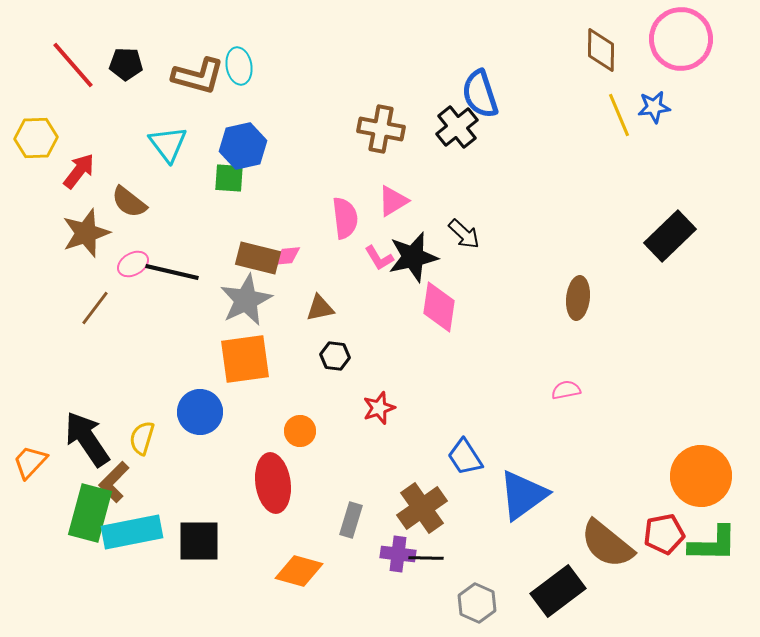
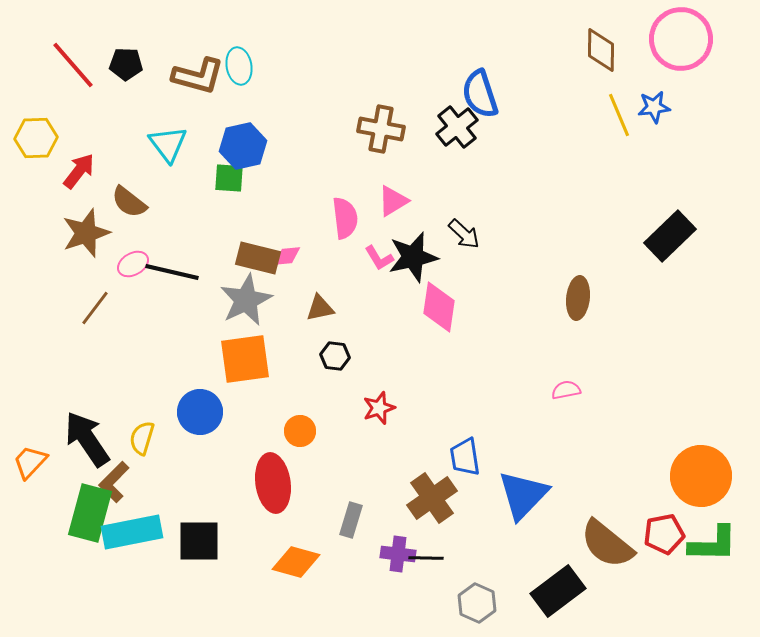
blue trapezoid at (465, 457): rotated 24 degrees clockwise
blue triangle at (523, 495): rotated 10 degrees counterclockwise
brown cross at (422, 508): moved 10 px right, 10 px up
orange diamond at (299, 571): moved 3 px left, 9 px up
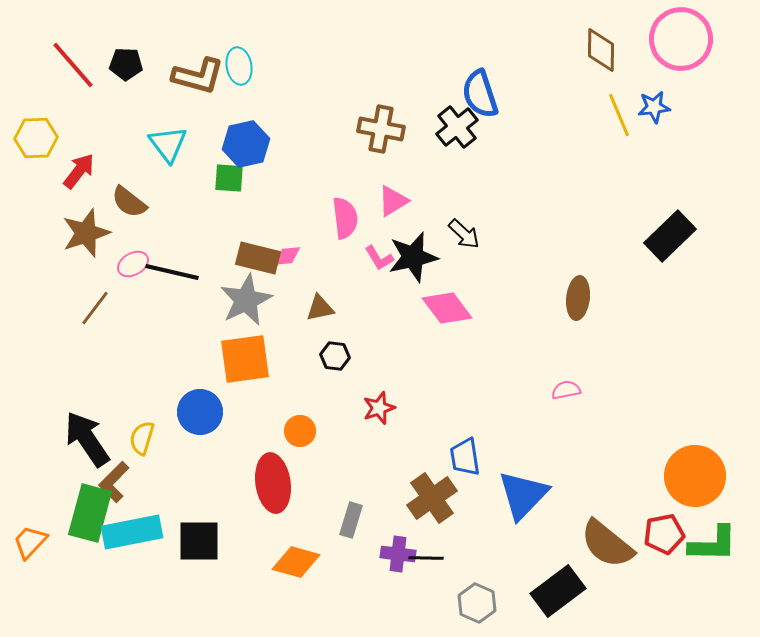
blue hexagon at (243, 146): moved 3 px right, 2 px up
pink diamond at (439, 307): moved 8 px right, 1 px down; rotated 45 degrees counterclockwise
orange trapezoid at (30, 462): moved 80 px down
orange circle at (701, 476): moved 6 px left
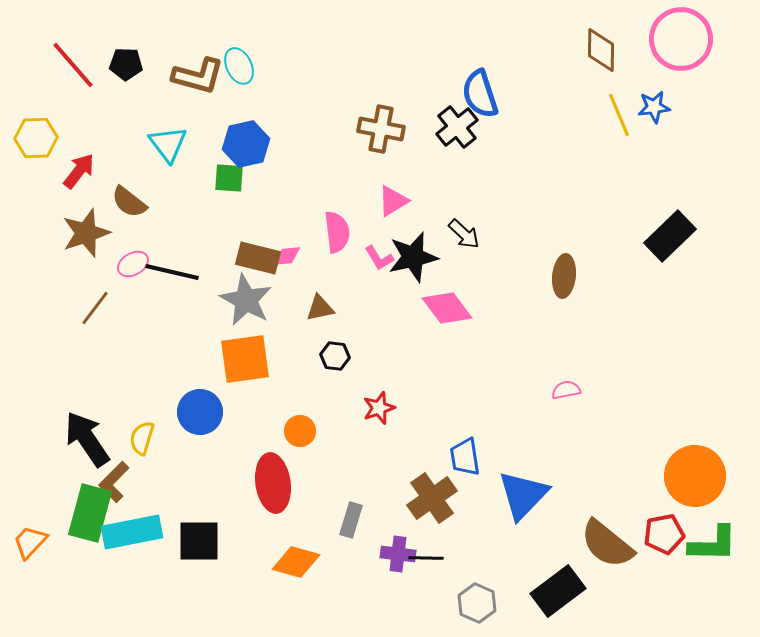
cyan ellipse at (239, 66): rotated 15 degrees counterclockwise
pink semicircle at (345, 218): moved 8 px left, 14 px down
brown ellipse at (578, 298): moved 14 px left, 22 px up
gray star at (246, 300): rotated 18 degrees counterclockwise
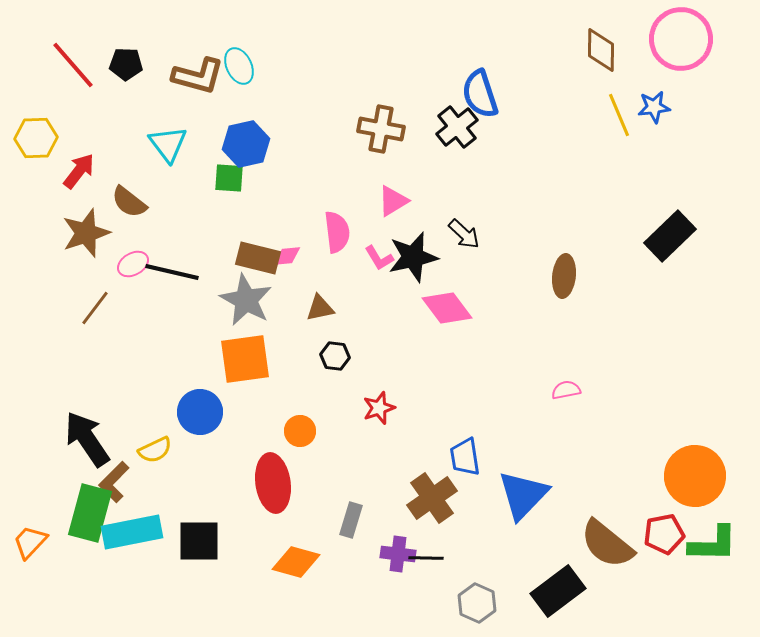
yellow semicircle at (142, 438): moved 13 px right, 12 px down; rotated 132 degrees counterclockwise
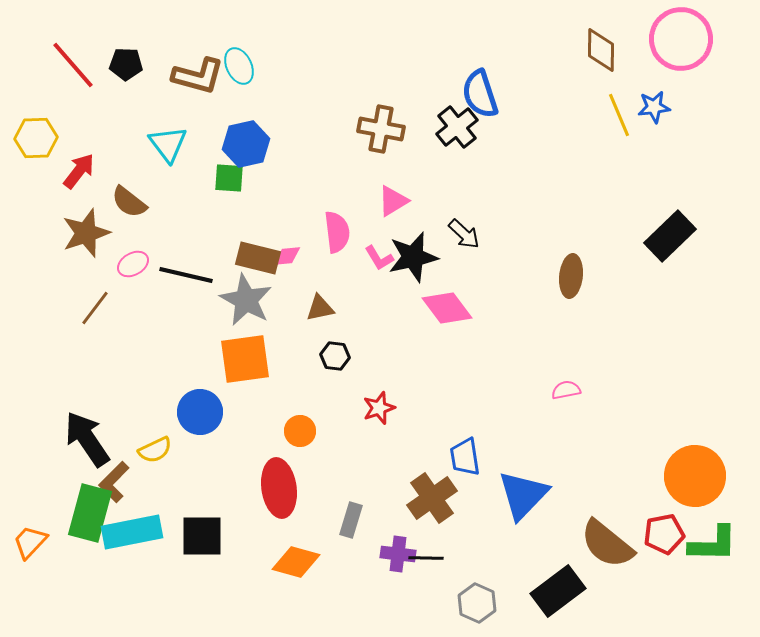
black line at (172, 272): moved 14 px right, 3 px down
brown ellipse at (564, 276): moved 7 px right
red ellipse at (273, 483): moved 6 px right, 5 px down
black square at (199, 541): moved 3 px right, 5 px up
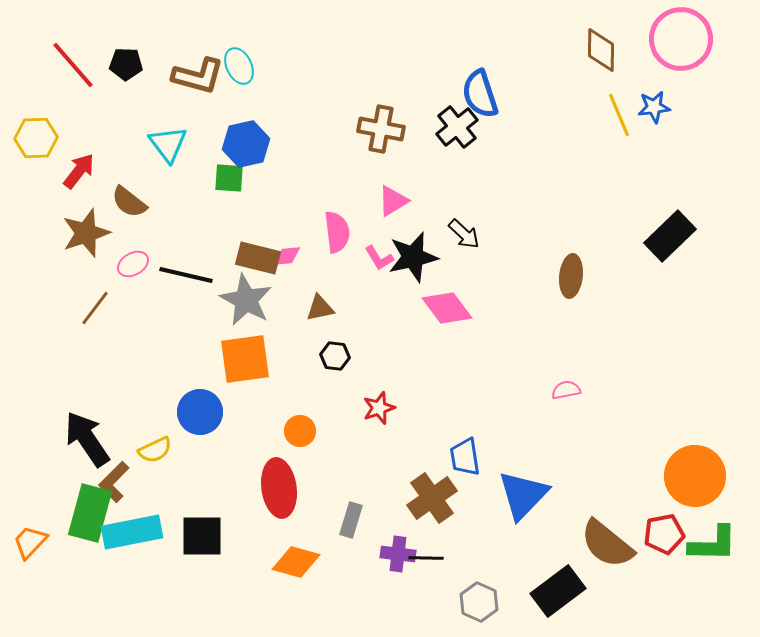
gray hexagon at (477, 603): moved 2 px right, 1 px up
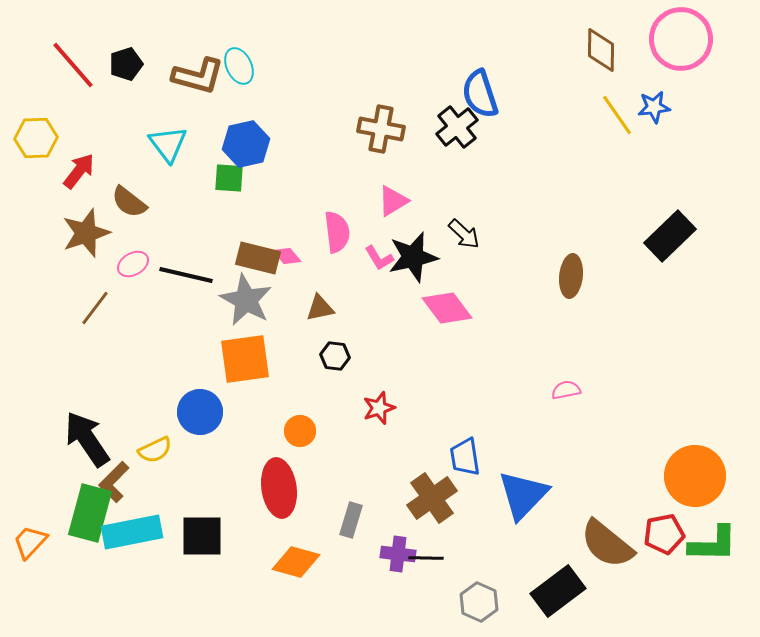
black pentagon at (126, 64): rotated 20 degrees counterclockwise
yellow line at (619, 115): moved 2 px left; rotated 12 degrees counterclockwise
pink diamond at (287, 256): rotated 56 degrees clockwise
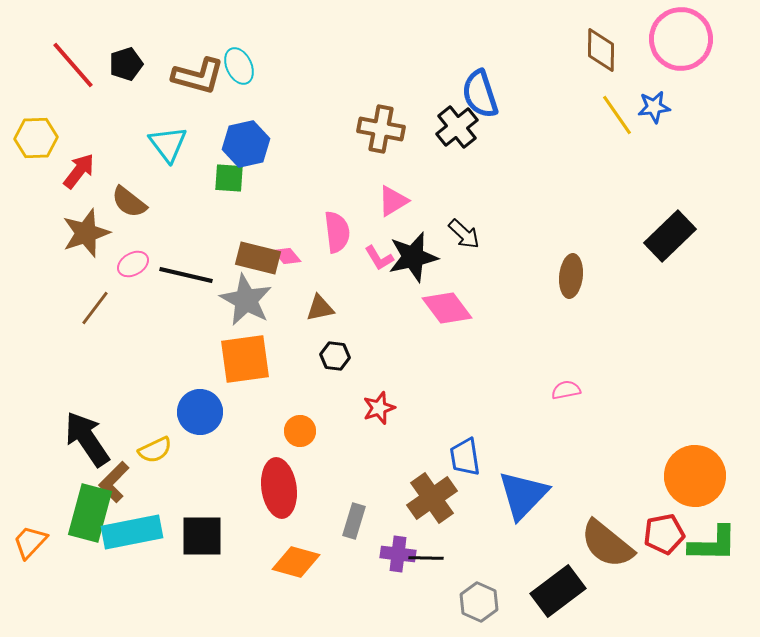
gray rectangle at (351, 520): moved 3 px right, 1 px down
